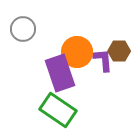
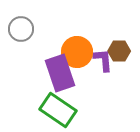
gray circle: moved 2 px left
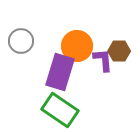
gray circle: moved 12 px down
orange circle: moved 6 px up
purple rectangle: moved 1 px up; rotated 36 degrees clockwise
green rectangle: moved 2 px right
